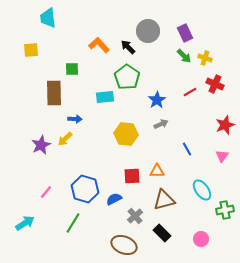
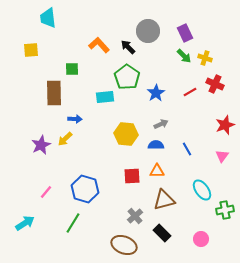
blue star: moved 1 px left, 7 px up
blue semicircle: moved 42 px right, 54 px up; rotated 28 degrees clockwise
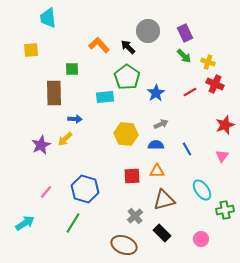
yellow cross: moved 3 px right, 4 px down
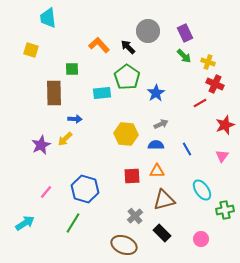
yellow square: rotated 21 degrees clockwise
red line: moved 10 px right, 11 px down
cyan rectangle: moved 3 px left, 4 px up
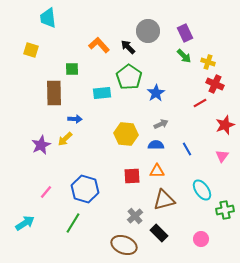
green pentagon: moved 2 px right
black rectangle: moved 3 px left
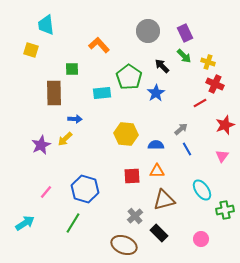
cyan trapezoid: moved 2 px left, 7 px down
black arrow: moved 34 px right, 19 px down
gray arrow: moved 20 px right, 5 px down; rotated 16 degrees counterclockwise
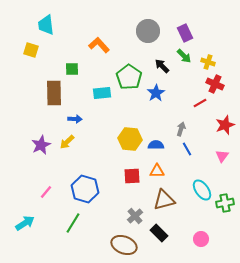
gray arrow: rotated 32 degrees counterclockwise
yellow hexagon: moved 4 px right, 5 px down
yellow arrow: moved 2 px right, 3 px down
green cross: moved 7 px up
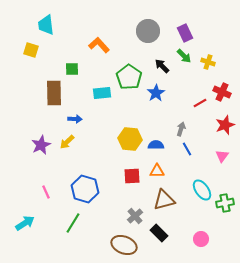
red cross: moved 7 px right, 8 px down
pink line: rotated 64 degrees counterclockwise
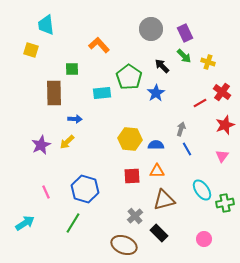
gray circle: moved 3 px right, 2 px up
red cross: rotated 12 degrees clockwise
pink circle: moved 3 px right
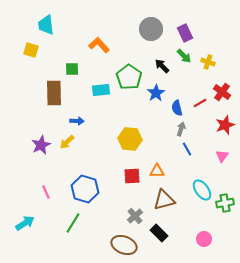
cyan rectangle: moved 1 px left, 3 px up
blue arrow: moved 2 px right, 2 px down
blue semicircle: moved 21 px right, 37 px up; rotated 105 degrees counterclockwise
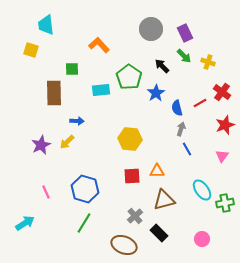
green line: moved 11 px right
pink circle: moved 2 px left
